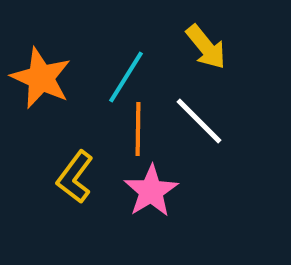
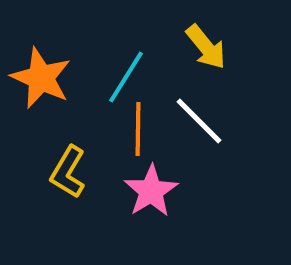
yellow L-shape: moved 7 px left, 5 px up; rotated 6 degrees counterclockwise
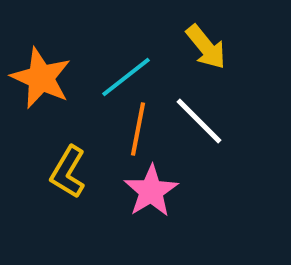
cyan line: rotated 20 degrees clockwise
orange line: rotated 10 degrees clockwise
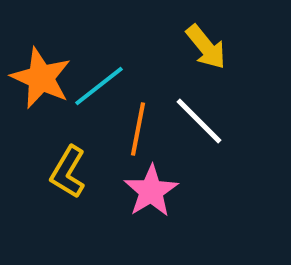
cyan line: moved 27 px left, 9 px down
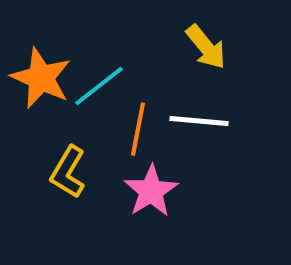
white line: rotated 40 degrees counterclockwise
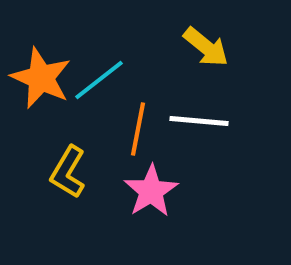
yellow arrow: rotated 12 degrees counterclockwise
cyan line: moved 6 px up
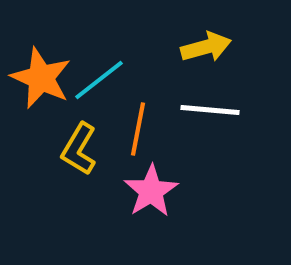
yellow arrow: rotated 54 degrees counterclockwise
white line: moved 11 px right, 11 px up
yellow L-shape: moved 11 px right, 23 px up
